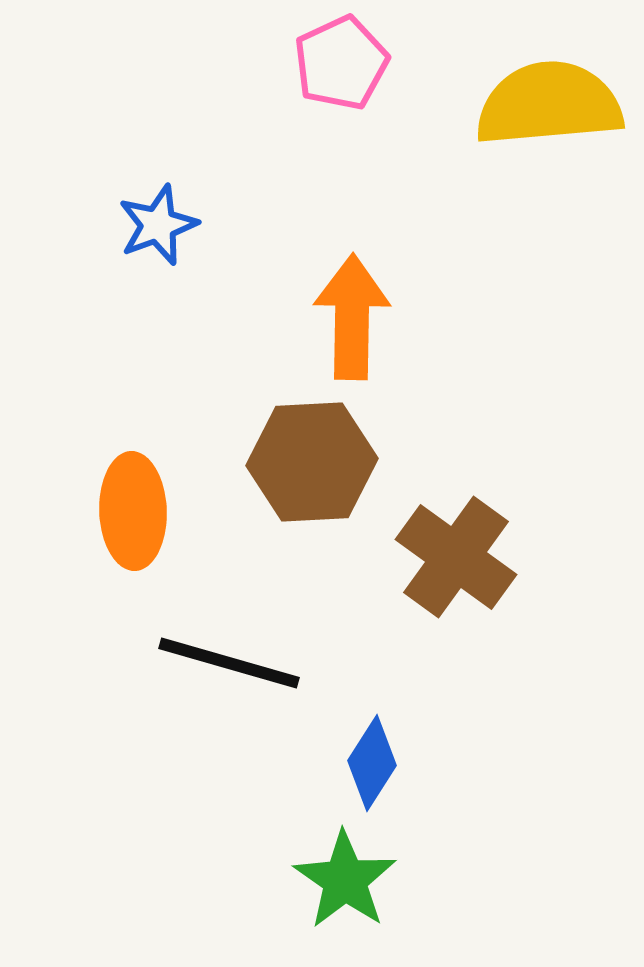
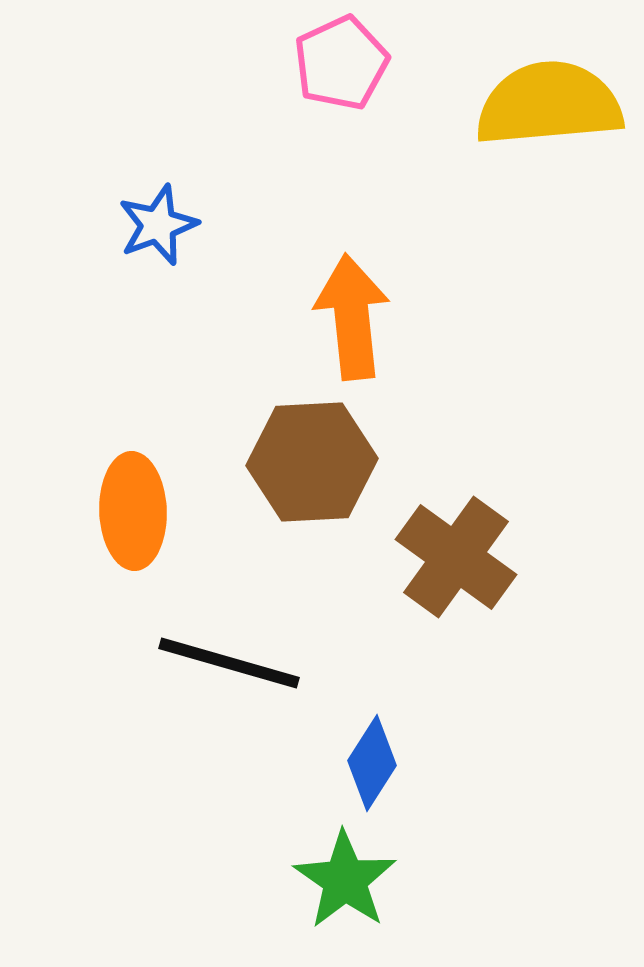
orange arrow: rotated 7 degrees counterclockwise
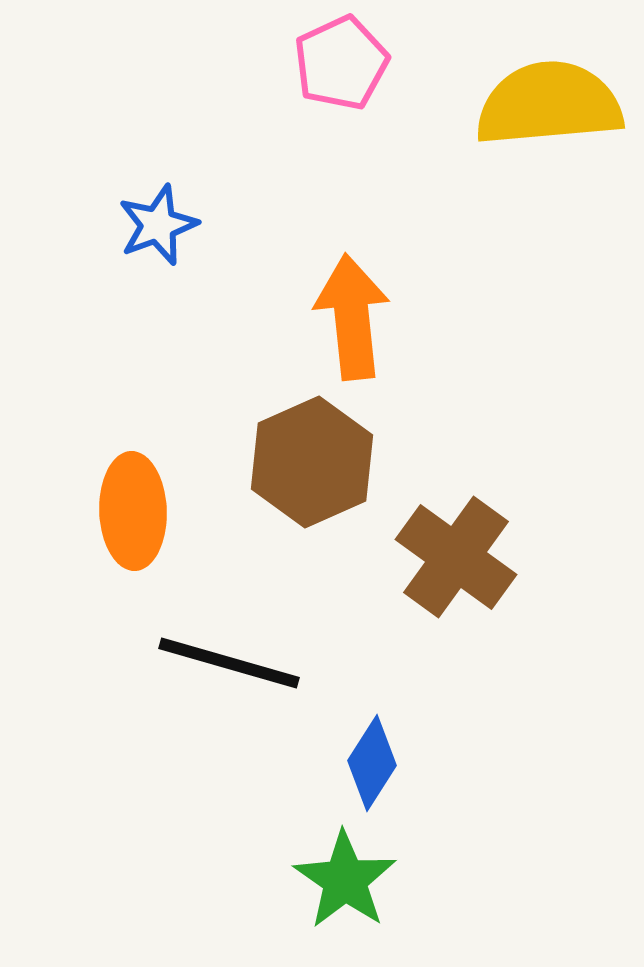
brown hexagon: rotated 21 degrees counterclockwise
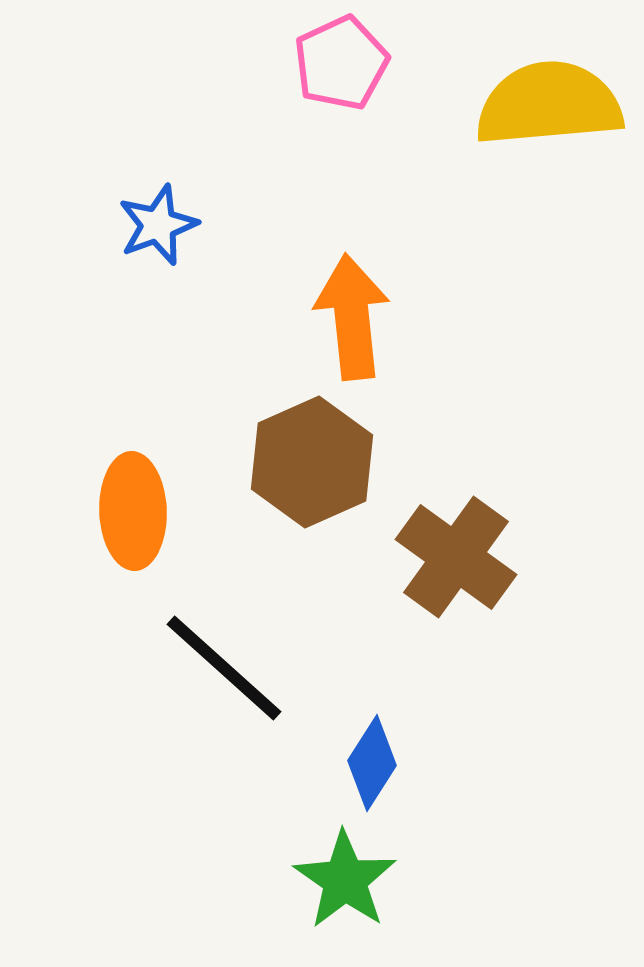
black line: moved 5 px left, 5 px down; rotated 26 degrees clockwise
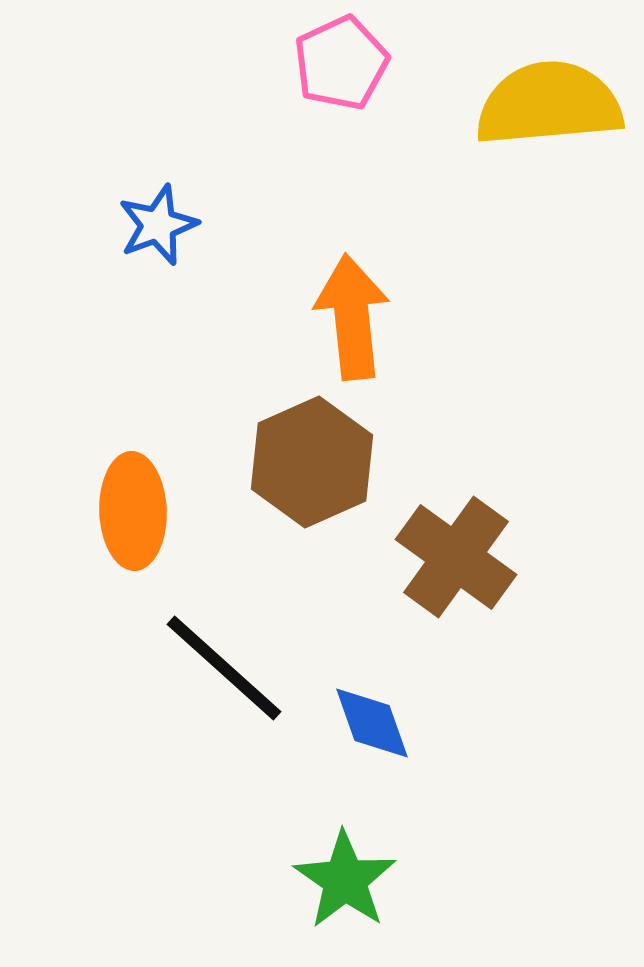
blue diamond: moved 40 px up; rotated 52 degrees counterclockwise
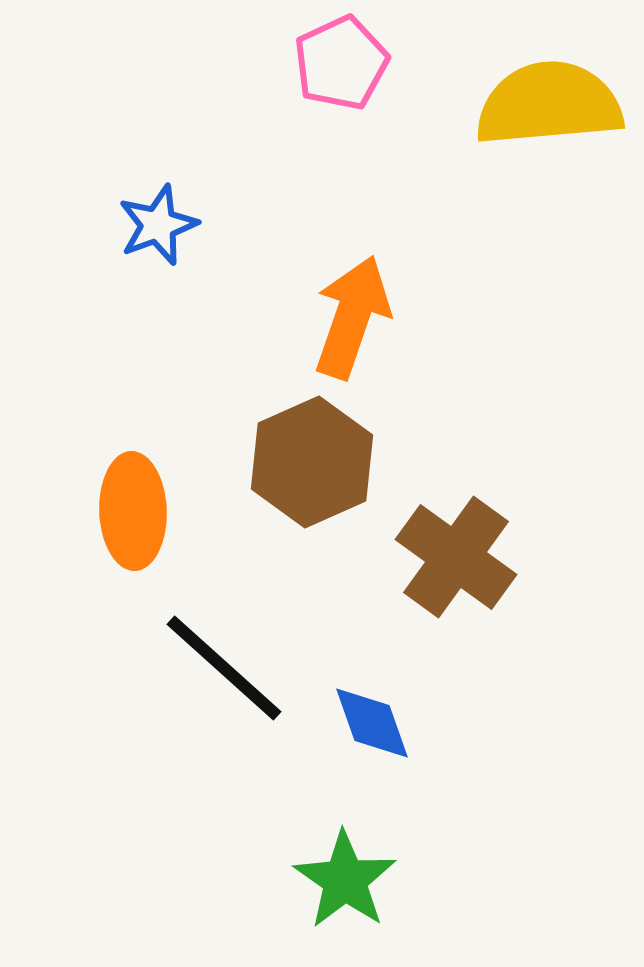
orange arrow: rotated 25 degrees clockwise
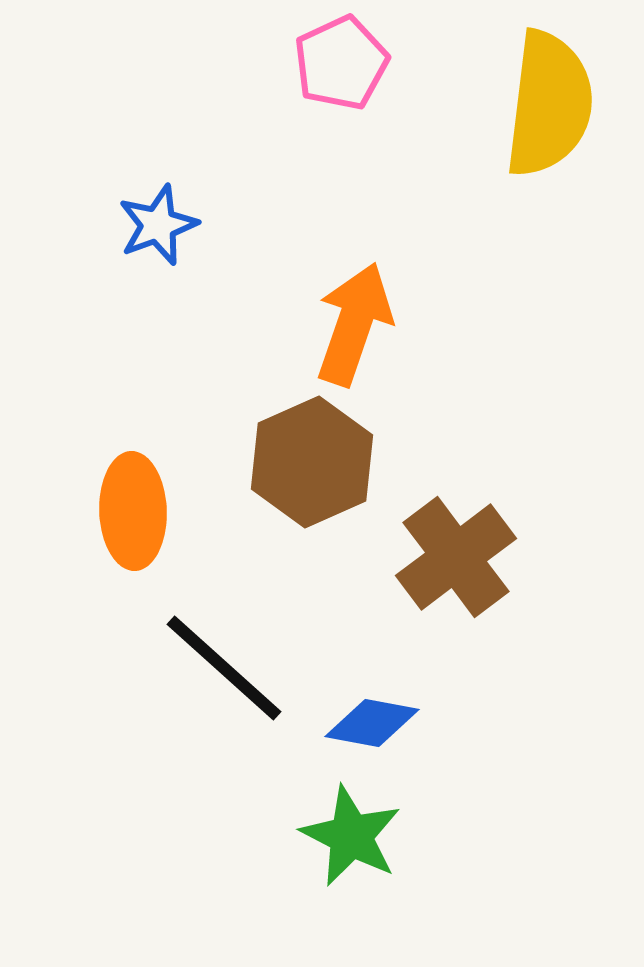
yellow semicircle: rotated 102 degrees clockwise
orange arrow: moved 2 px right, 7 px down
brown cross: rotated 17 degrees clockwise
blue diamond: rotated 60 degrees counterclockwise
green star: moved 6 px right, 44 px up; rotated 8 degrees counterclockwise
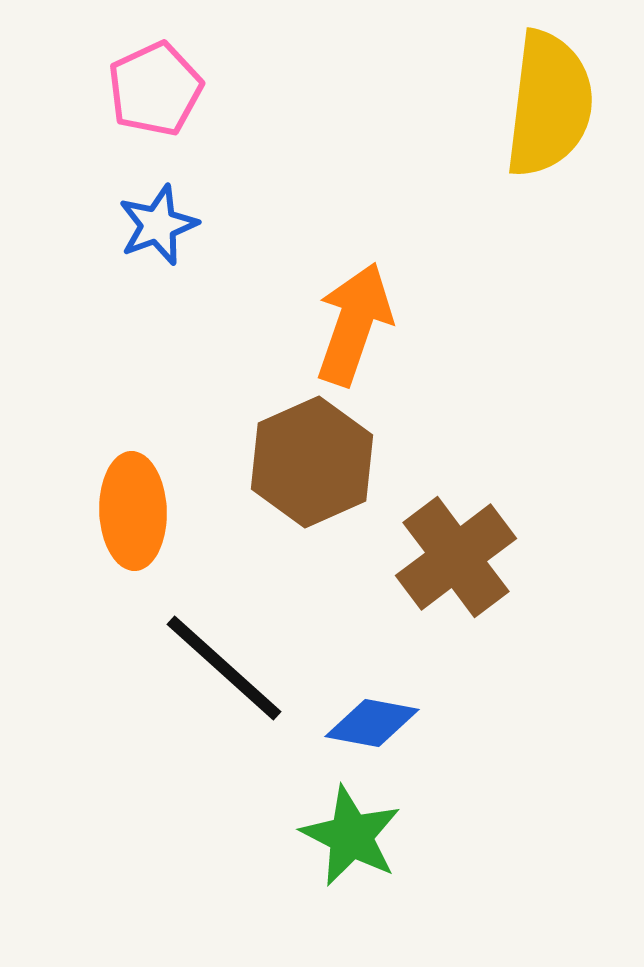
pink pentagon: moved 186 px left, 26 px down
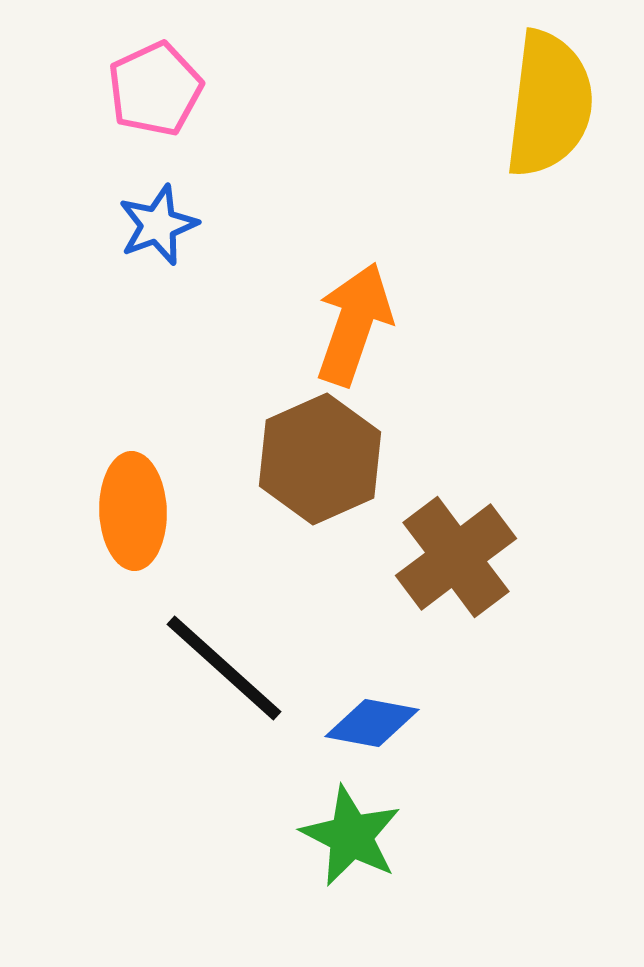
brown hexagon: moved 8 px right, 3 px up
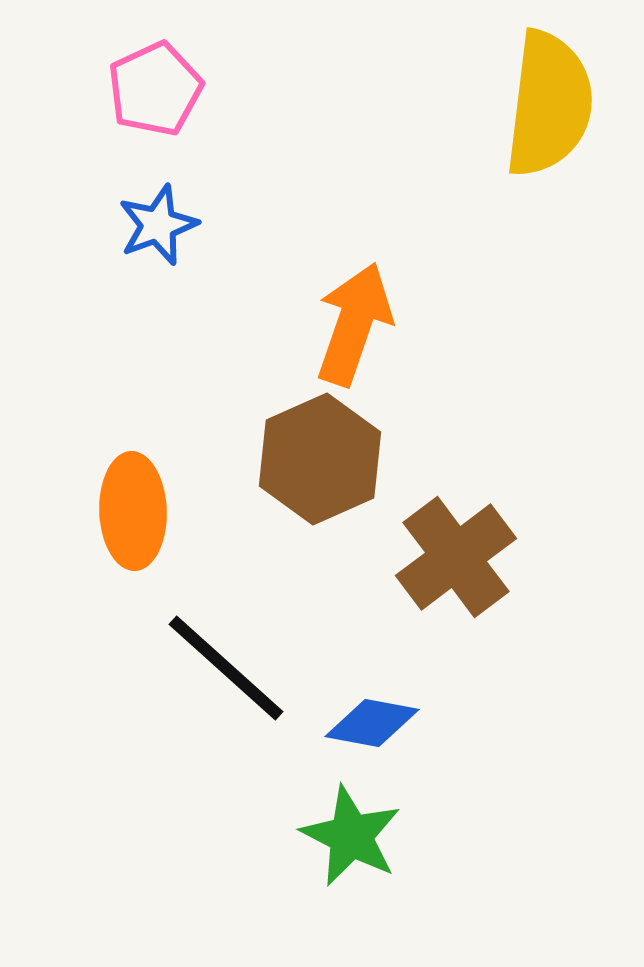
black line: moved 2 px right
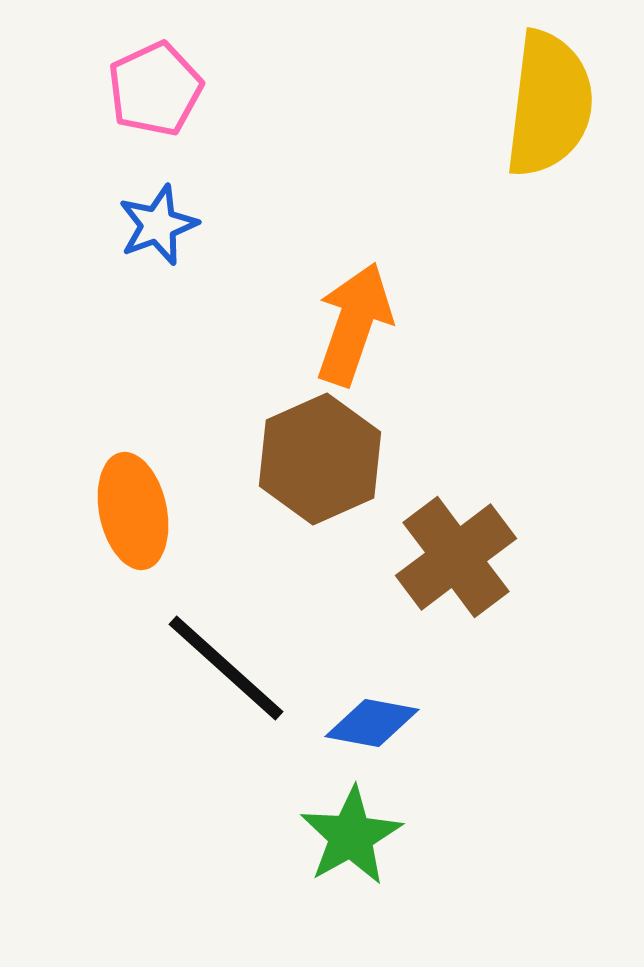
orange ellipse: rotated 10 degrees counterclockwise
green star: rotated 16 degrees clockwise
